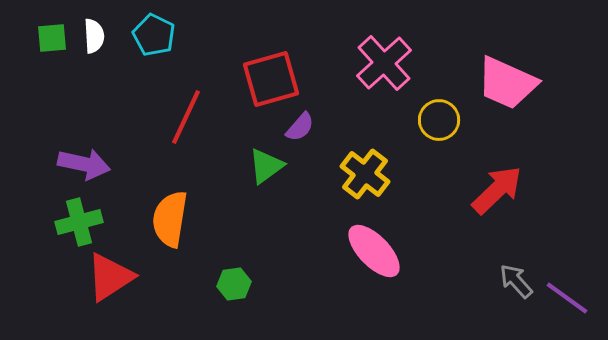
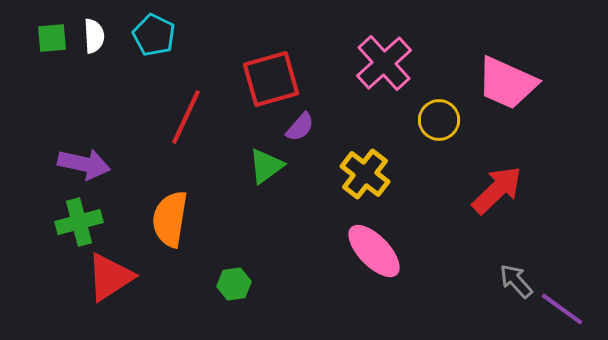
purple line: moved 5 px left, 11 px down
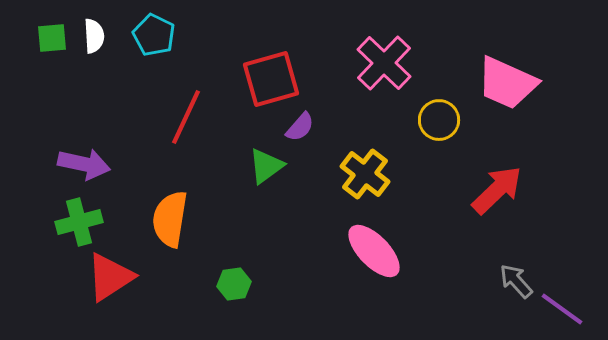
pink cross: rotated 4 degrees counterclockwise
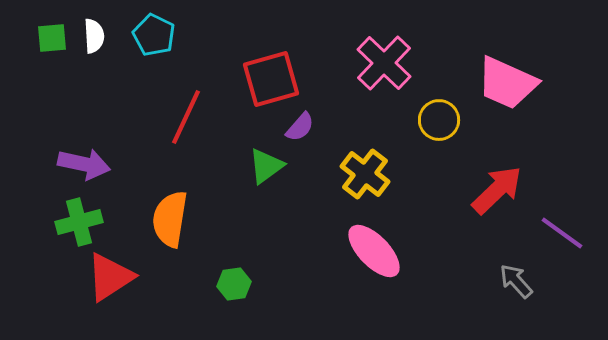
purple line: moved 76 px up
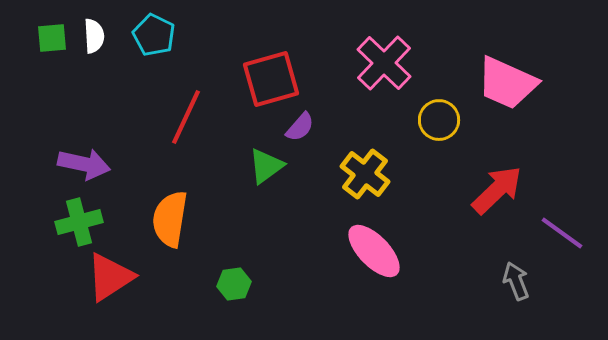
gray arrow: rotated 21 degrees clockwise
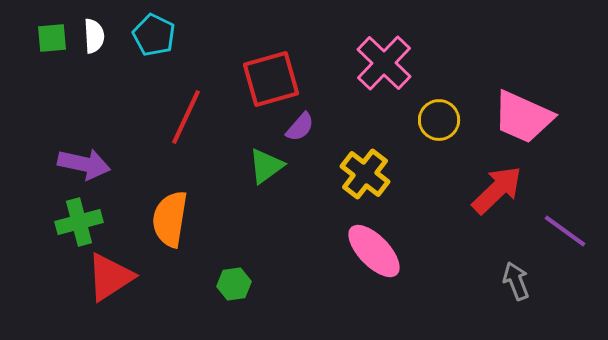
pink trapezoid: moved 16 px right, 34 px down
purple line: moved 3 px right, 2 px up
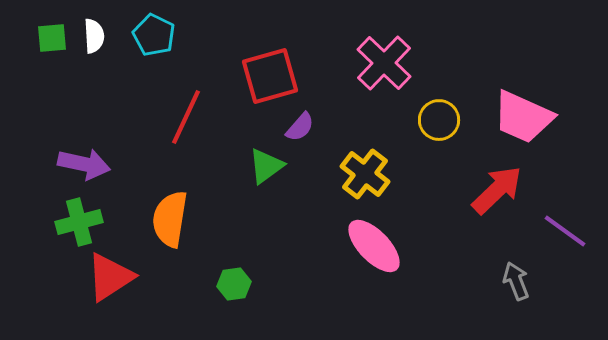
red square: moved 1 px left, 3 px up
pink ellipse: moved 5 px up
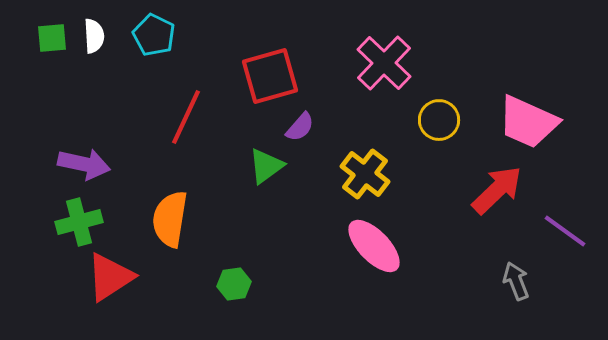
pink trapezoid: moved 5 px right, 5 px down
